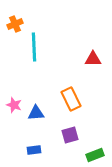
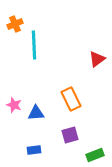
cyan line: moved 2 px up
red triangle: moved 4 px right; rotated 36 degrees counterclockwise
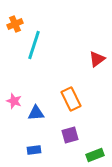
cyan line: rotated 20 degrees clockwise
pink star: moved 4 px up
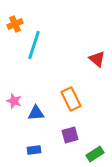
red triangle: rotated 42 degrees counterclockwise
green rectangle: moved 1 px up; rotated 12 degrees counterclockwise
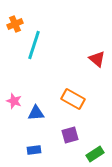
orange rectangle: moved 2 px right; rotated 35 degrees counterclockwise
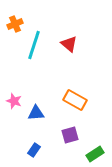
red triangle: moved 28 px left, 15 px up
orange rectangle: moved 2 px right, 1 px down
blue rectangle: rotated 48 degrees counterclockwise
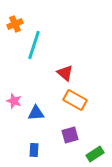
red triangle: moved 4 px left, 29 px down
blue rectangle: rotated 32 degrees counterclockwise
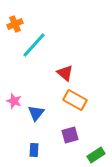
cyan line: rotated 24 degrees clockwise
blue triangle: rotated 48 degrees counterclockwise
green rectangle: moved 1 px right, 1 px down
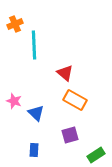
cyan line: rotated 44 degrees counterclockwise
blue triangle: rotated 24 degrees counterclockwise
